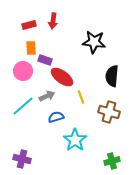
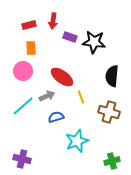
purple rectangle: moved 25 px right, 23 px up
cyan star: moved 2 px right, 1 px down; rotated 15 degrees clockwise
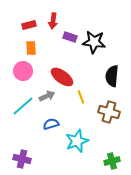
blue semicircle: moved 5 px left, 7 px down
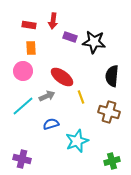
red rectangle: rotated 24 degrees clockwise
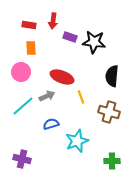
pink circle: moved 2 px left, 1 px down
red ellipse: rotated 15 degrees counterclockwise
green cross: rotated 14 degrees clockwise
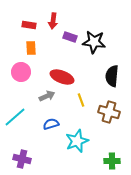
yellow line: moved 3 px down
cyan line: moved 8 px left, 11 px down
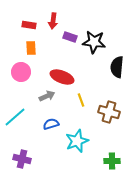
black semicircle: moved 5 px right, 9 px up
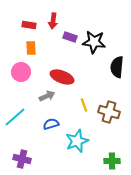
yellow line: moved 3 px right, 5 px down
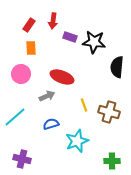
red rectangle: rotated 64 degrees counterclockwise
pink circle: moved 2 px down
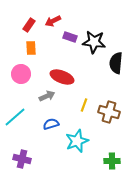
red arrow: rotated 56 degrees clockwise
black semicircle: moved 1 px left, 4 px up
yellow line: rotated 40 degrees clockwise
